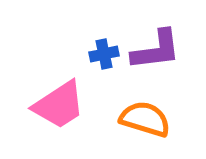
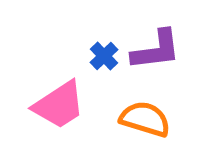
blue cross: moved 2 px down; rotated 32 degrees counterclockwise
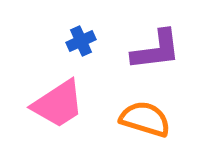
blue cross: moved 23 px left, 15 px up; rotated 20 degrees clockwise
pink trapezoid: moved 1 px left, 1 px up
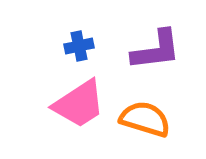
blue cross: moved 2 px left, 5 px down; rotated 12 degrees clockwise
pink trapezoid: moved 21 px right
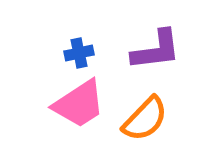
blue cross: moved 7 px down
orange semicircle: rotated 117 degrees clockwise
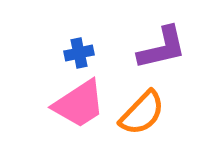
purple L-shape: moved 6 px right, 2 px up; rotated 6 degrees counterclockwise
orange semicircle: moved 3 px left, 6 px up
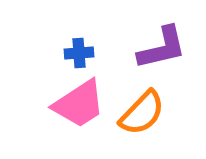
blue cross: rotated 8 degrees clockwise
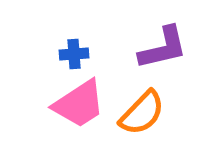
purple L-shape: moved 1 px right
blue cross: moved 5 px left, 1 px down
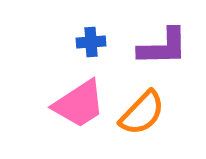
purple L-shape: moved 1 px up; rotated 12 degrees clockwise
blue cross: moved 17 px right, 12 px up
